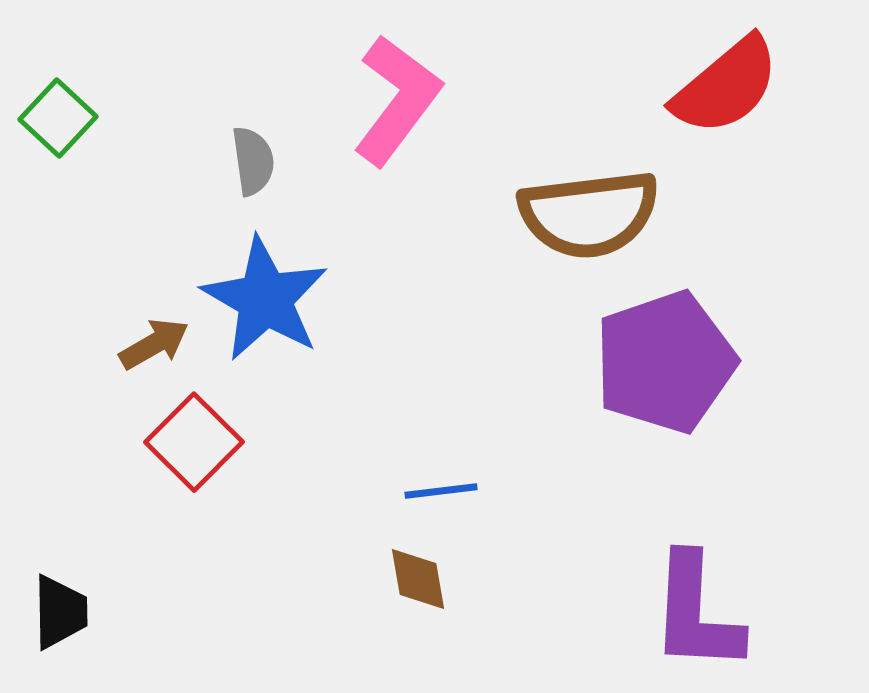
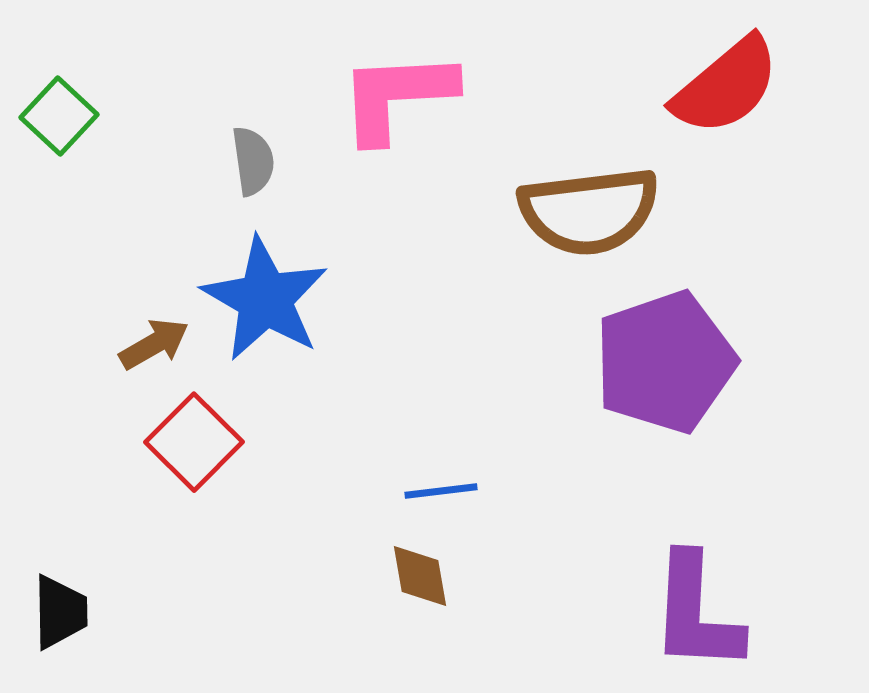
pink L-shape: moved 4 px up; rotated 130 degrees counterclockwise
green square: moved 1 px right, 2 px up
brown semicircle: moved 3 px up
brown diamond: moved 2 px right, 3 px up
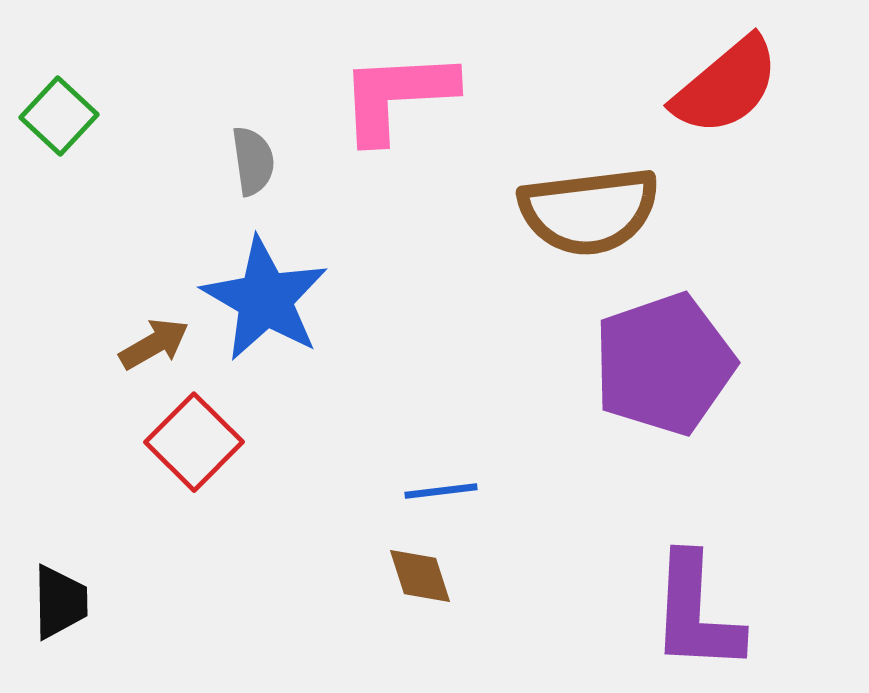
purple pentagon: moved 1 px left, 2 px down
brown diamond: rotated 8 degrees counterclockwise
black trapezoid: moved 10 px up
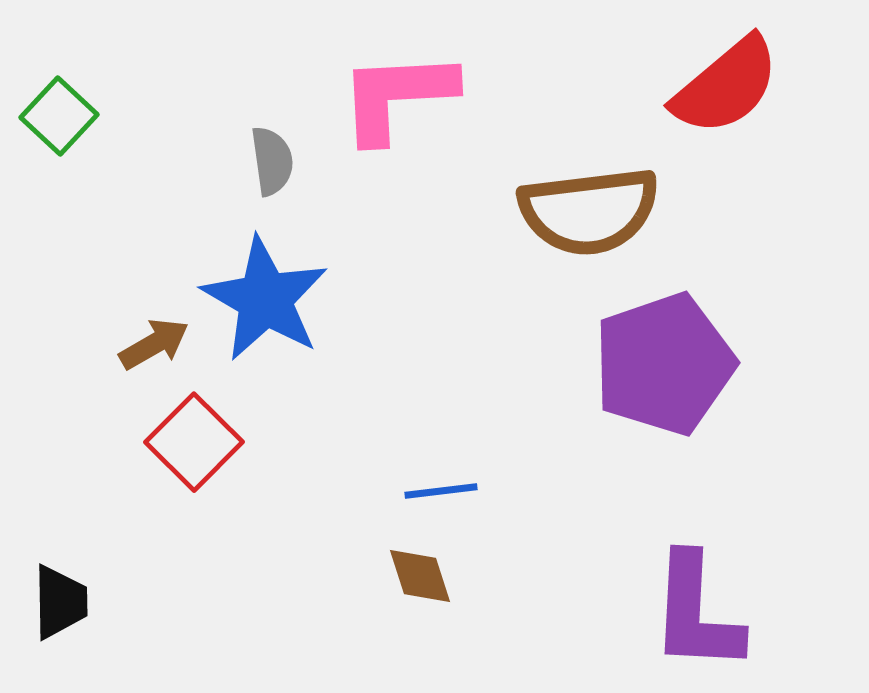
gray semicircle: moved 19 px right
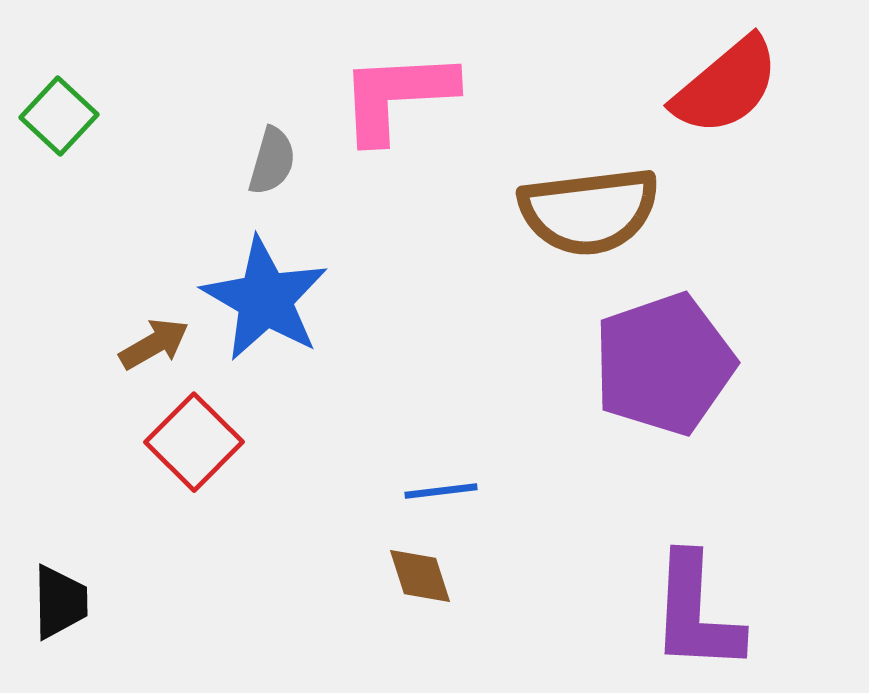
gray semicircle: rotated 24 degrees clockwise
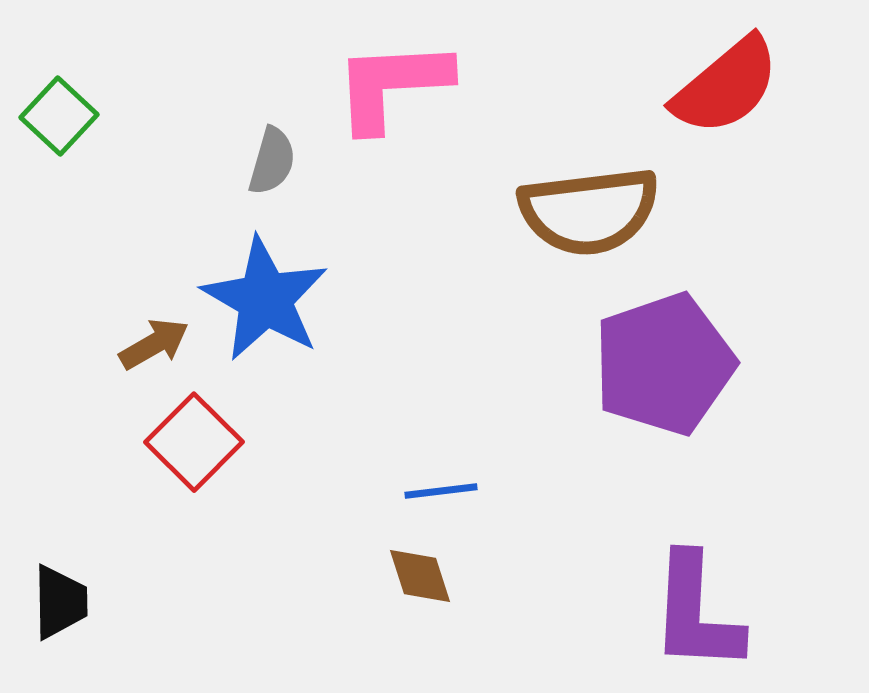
pink L-shape: moved 5 px left, 11 px up
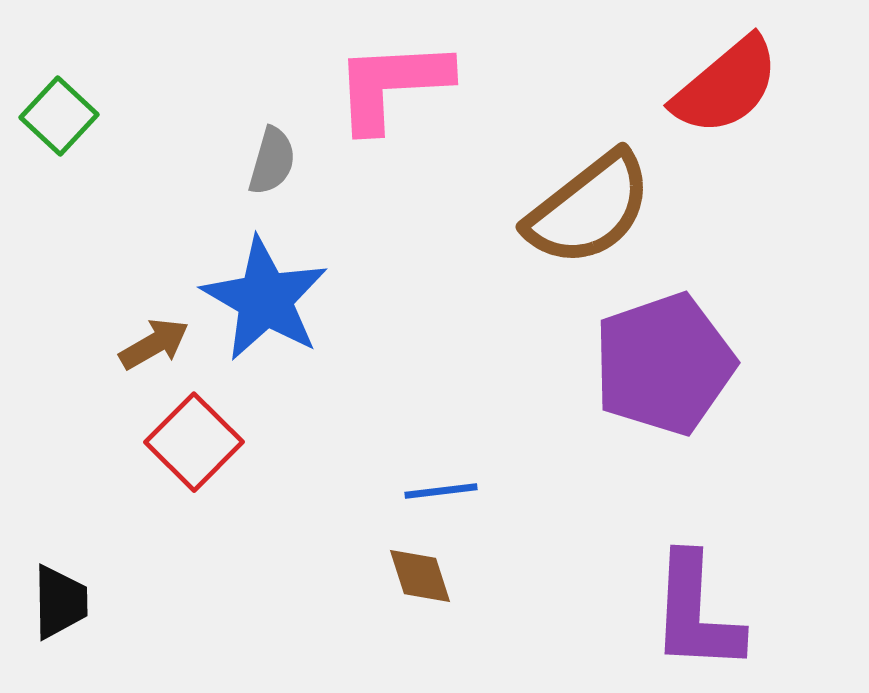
brown semicircle: moved 2 px up; rotated 31 degrees counterclockwise
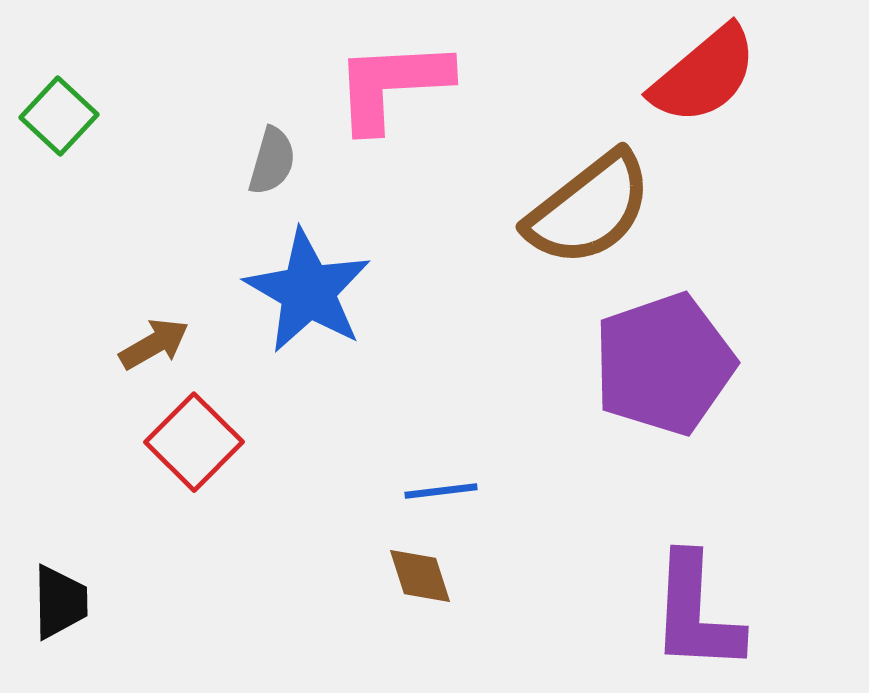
red semicircle: moved 22 px left, 11 px up
blue star: moved 43 px right, 8 px up
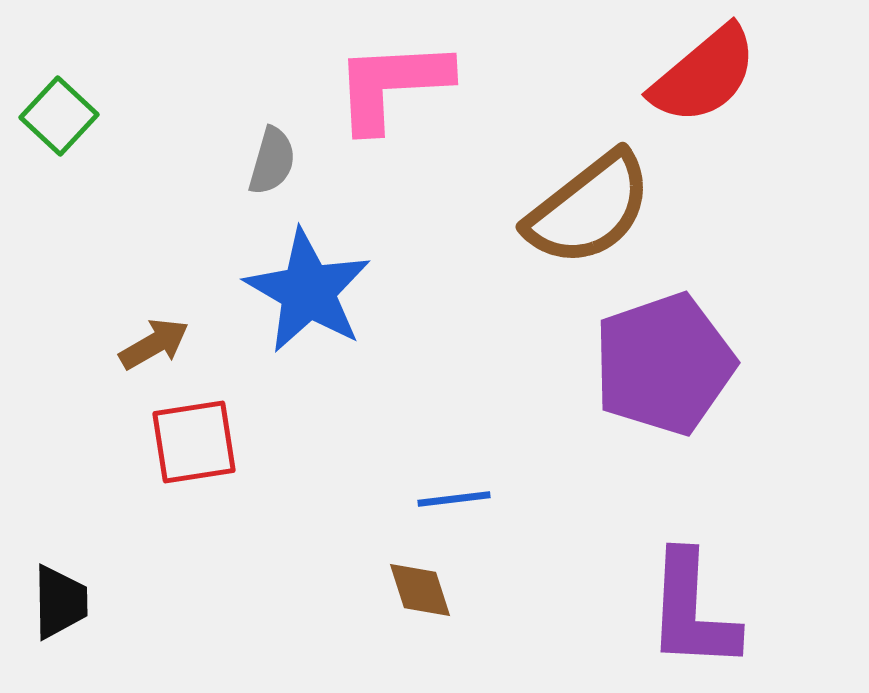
red square: rotated 36 degrees clockwise
blue line: moved 13 px right, 8 px down
brown diamond: moved 14 px down
purple L-shape: moved 4 px left, 2 px up
